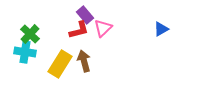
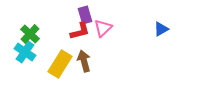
purple rectangle: rotated 24 degrees clockwise
red L-shape: moved 1 px right, 1 px down
cyan cross: rotated 25 degrees clockwise
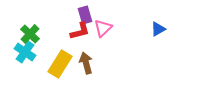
blue triangle: moved 3 px left
brown arrow: moved 2 px right, 2 px down
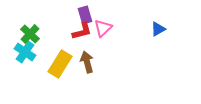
red L-shape: moved 2 px right
brown arrow: moved 1 px right, 1 px up
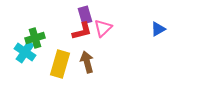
green cross: moved 5 px right, 4 px down; rotated 30 degrees clockwise
yellow rectangle: rotated 16 degrees counterclockwise
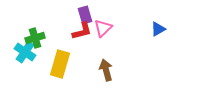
brown arrow: moved 19 px right, 8 px down
